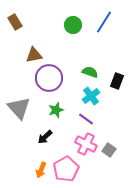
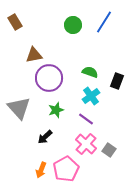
pink cross: rotated 15 degrees clockwise
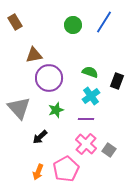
purple line: rotated 35 degrees counterclockwise
black arrow: moved 5 px left
orange arrow: moved 3 px left, 2 px down
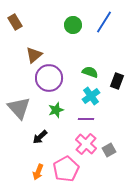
brown triangle: rotated 30 degrees counterclockwise
gray square: rotated 24 degrees clockwise
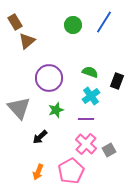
brown triangle: moved 7 px left, 14 px up
pink pentagon: moved 5 px right, 2 px down
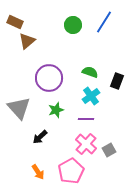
brown rectangle: rotated 35 degrees counterclockwise
orange arrow: rotated 56 degrees counterclockwise
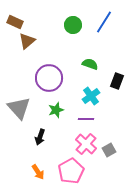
green semicircle: moved 8 px up
black arrow: rotated 28 degrees counterclockwise
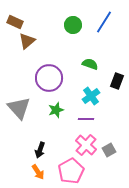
black arrow: moved 13 px down
pink cross: moved 1 px down
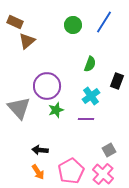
green semicircle: rotated 91 degrees clockwise
purple circle: moved 2 px left, 8 px down
pink cross: moved 17 px right, 29 px down
black arrow: rotated 77 degrees clockwise
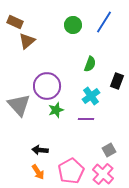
gray triangle: moved 3 px up
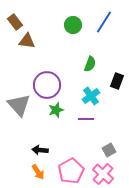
brown rectangle: rotated 28 degrees clockwise
brown triangle: rotated 48 degrees clockwise
purple circle: moved 1 px up
